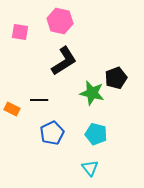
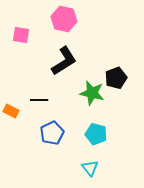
pink hexagon: moved 4 px right, 2 px up
pink square: moved 1 px right, 3 px down
orange rectangle: moved 1 px left, 2 px down
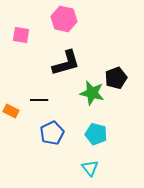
black L-shape: moved 2 px right, 2 px down; rotated 16 degrees clockwise
